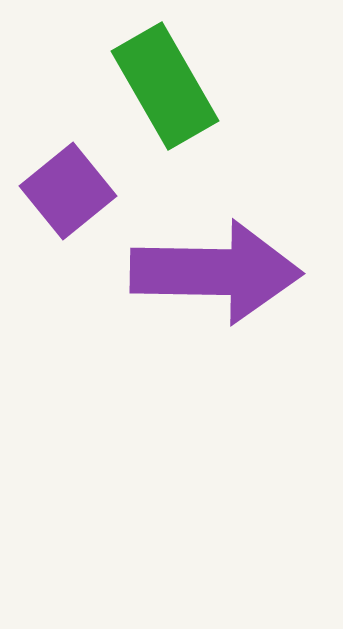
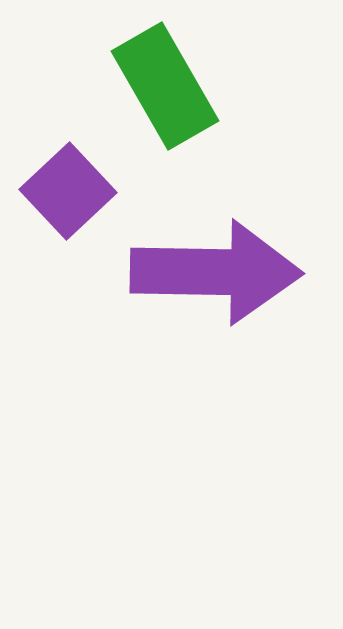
purple square: rotated 4 degrees counterclockwise
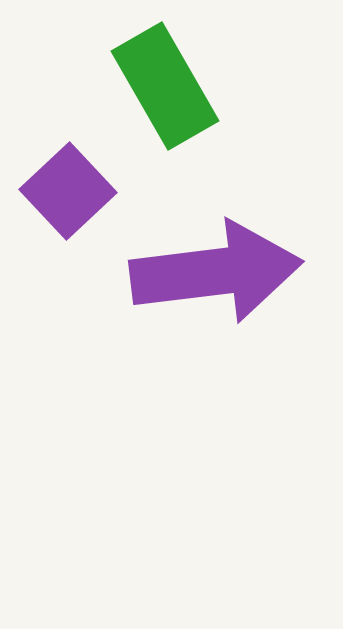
purple arrow: rotated 8 degrees counterclockwise
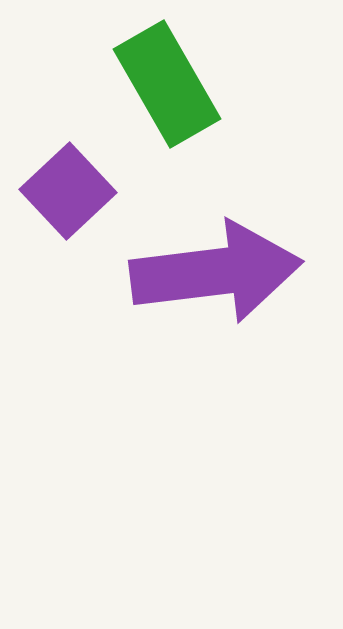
green rectangle: moved 2 px right, 2 px up
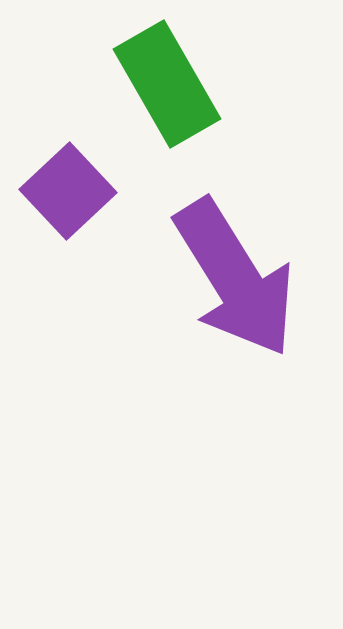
purple arrow: moved 19 px right, 6 px down; rotated 65 degrees clockwise
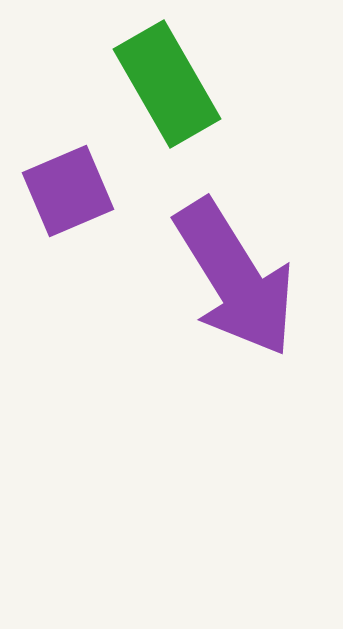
purple square: rotated 20 degrees clockwise
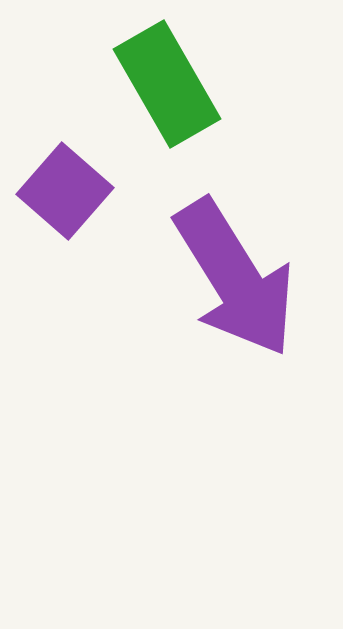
purple square: moved 3 px left; rotated 26 degrees counterclockwise
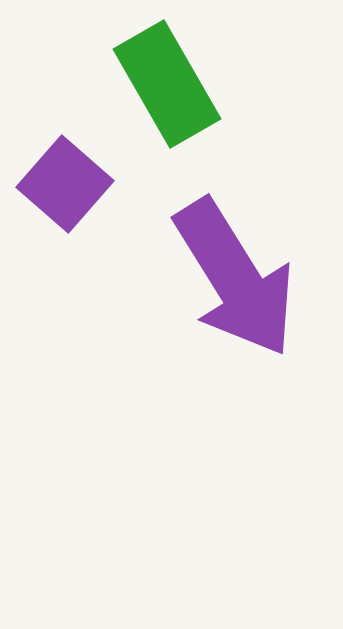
purple square: moved 7 px up
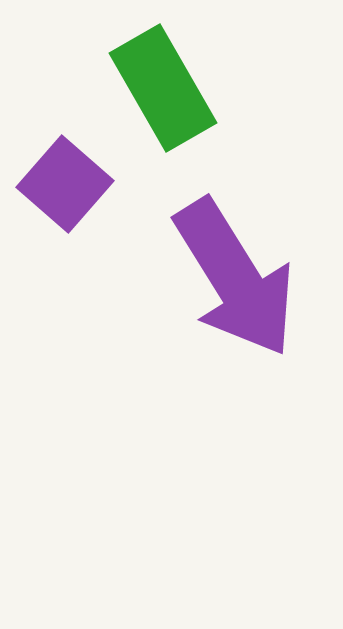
green rectangle: moved 4 px left, 4 px down
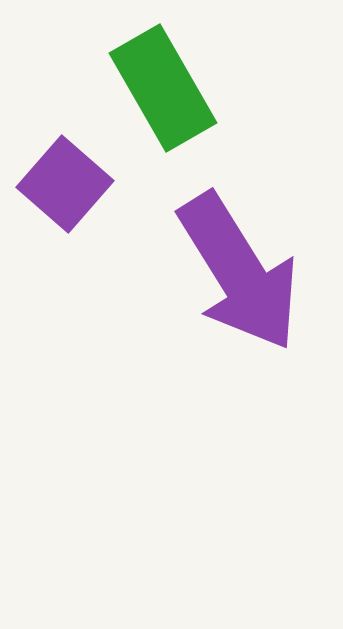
purple arrow: moved 4 px right, 6 px up
